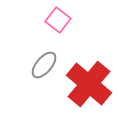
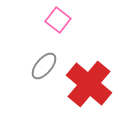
gray ellipse: moved 1 px down
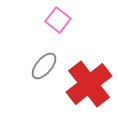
red cross: rotated 12 degrees clockwise
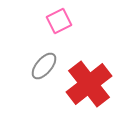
pink square: moved 1 px right, 1 px down; rotated 25 degrees clockwise
